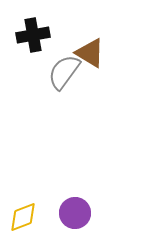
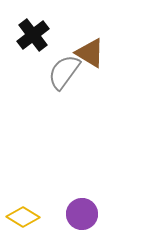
black cross: rotated 28 degrees counterclockwise
purple circle: moved 7 px right, 1 px down
yellow diamond: rotated 52 degrees clockwise
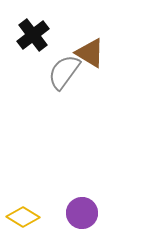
purple circle: moved 1 px up
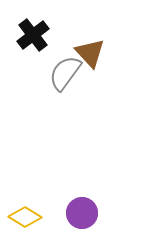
brown triangle: rotated 16 degrees clockwise
gray semicircle: moved 1 px right, 1 px down
yellow diamond: moved 2 px right
